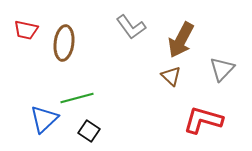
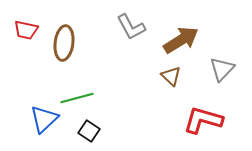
gray L-shape: rotated 8 degrees clockwise
brown arrow: rotated 150 degrees counterclockwise
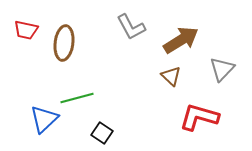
red L-shape: moved 4 px left, 3 px up
black square: moved 13 px right, 2 px down
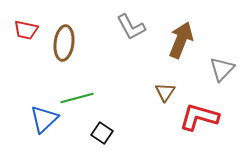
brown arrow: rotated 36 degrees counterclockwise
brown triangle: moved 6 px left, 16 px down; rotated 20 degrees clockwise
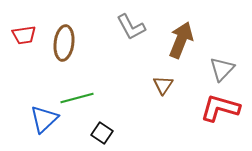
red trapezoid: moved 2 px left, 5 px down; rotated 20 degrees counterclockwise
brown triangle: moved 2 px left, 7 px up
red L-shape: moved 21 px right, 9 px up
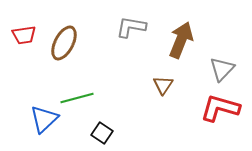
gray L-shape: rotated 128 degrees clockwise
brown ellipse: rotated 20 degrees clockwise
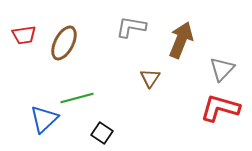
brown triangle: moved 13 px left, 7 px up
